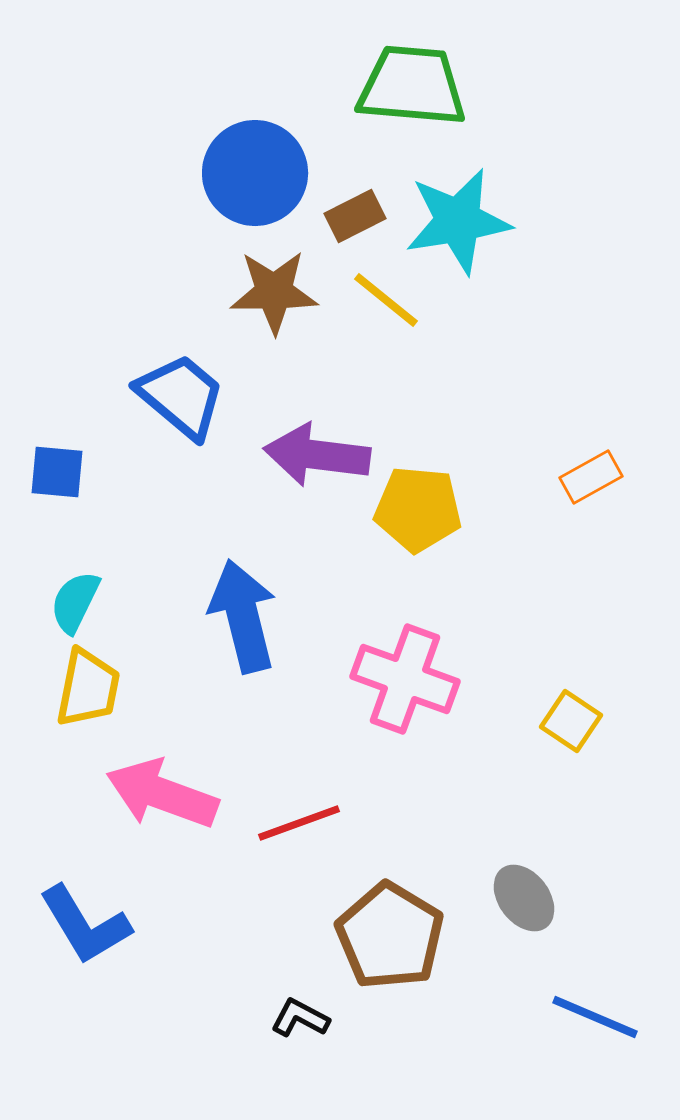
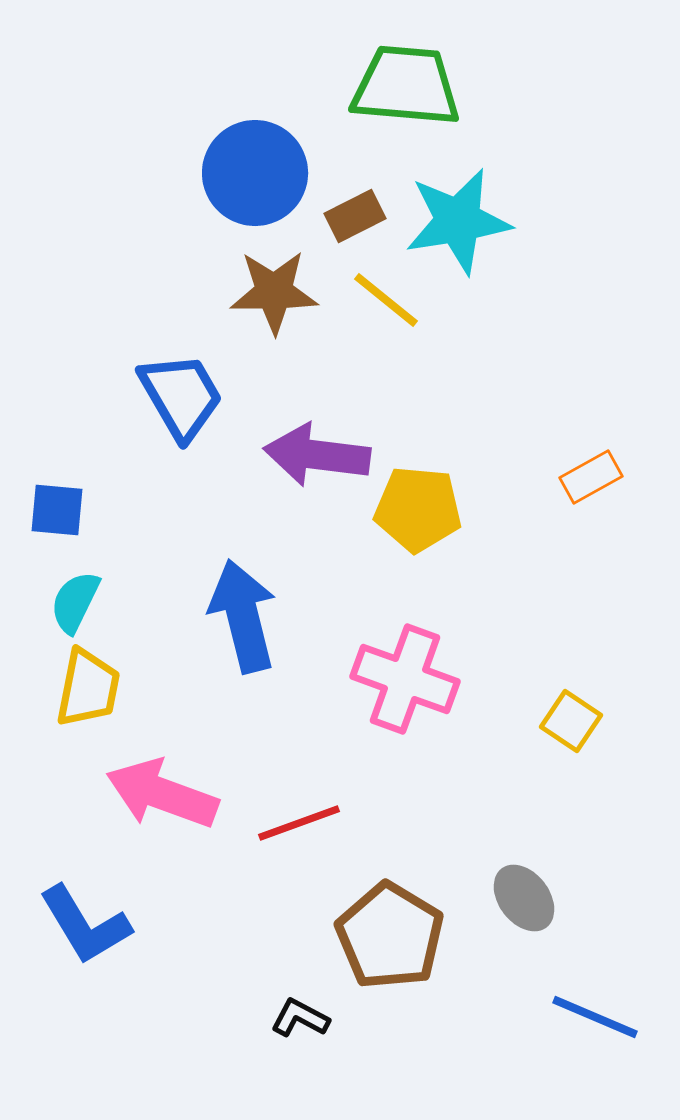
green trapezoid: moved 6 px left
blue trapezoid: rotated 20 degrees clockwise
blue square: moved 38 px down
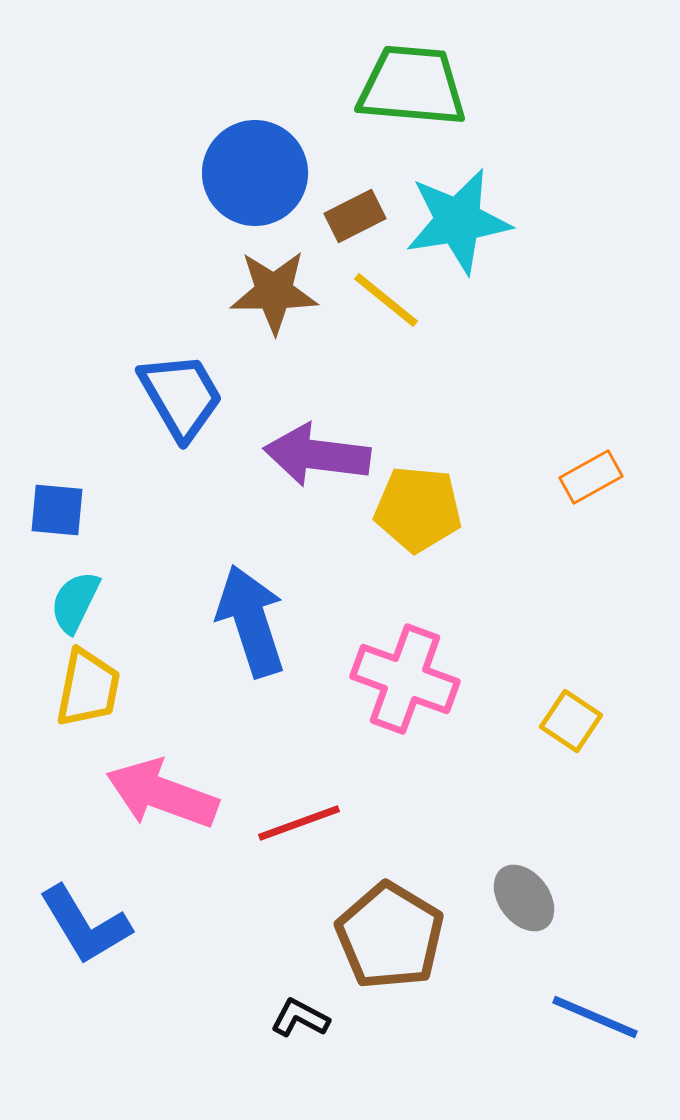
green trapezoid: moved 6 px right
blue arrow: moved 8 px right, 5 px down; rotated 4 degrees counterclockwise
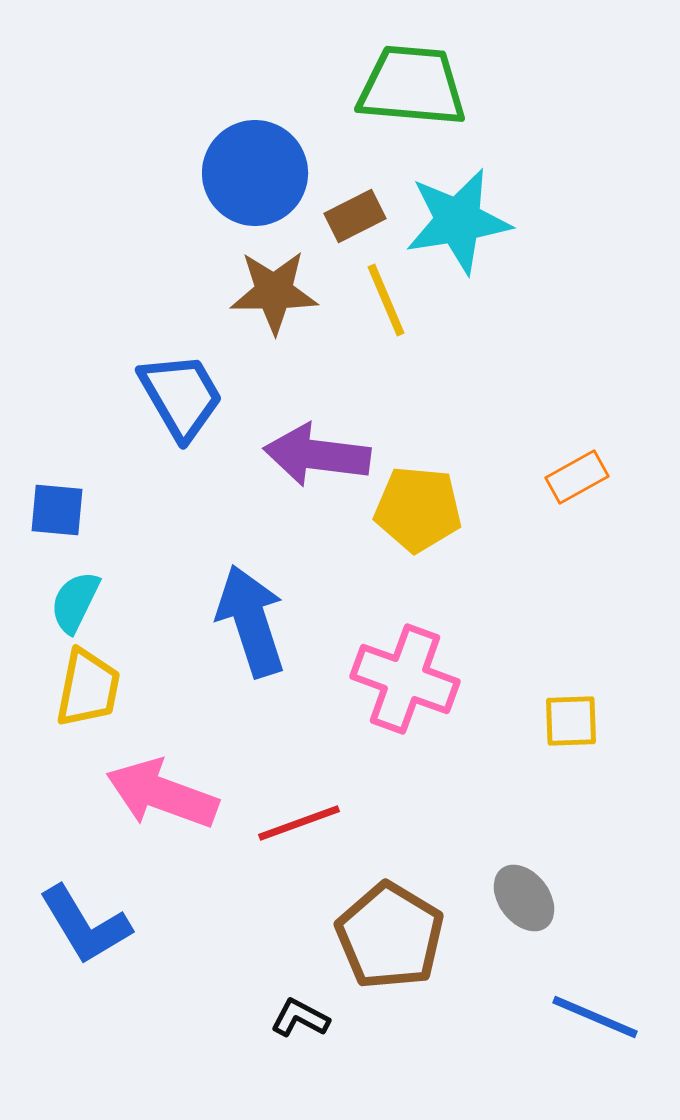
yellow line: rotated 28 degrees clockwise
orange rectangle: moved 14 px left
yellow square: rotated 36 degrees counterclockwise
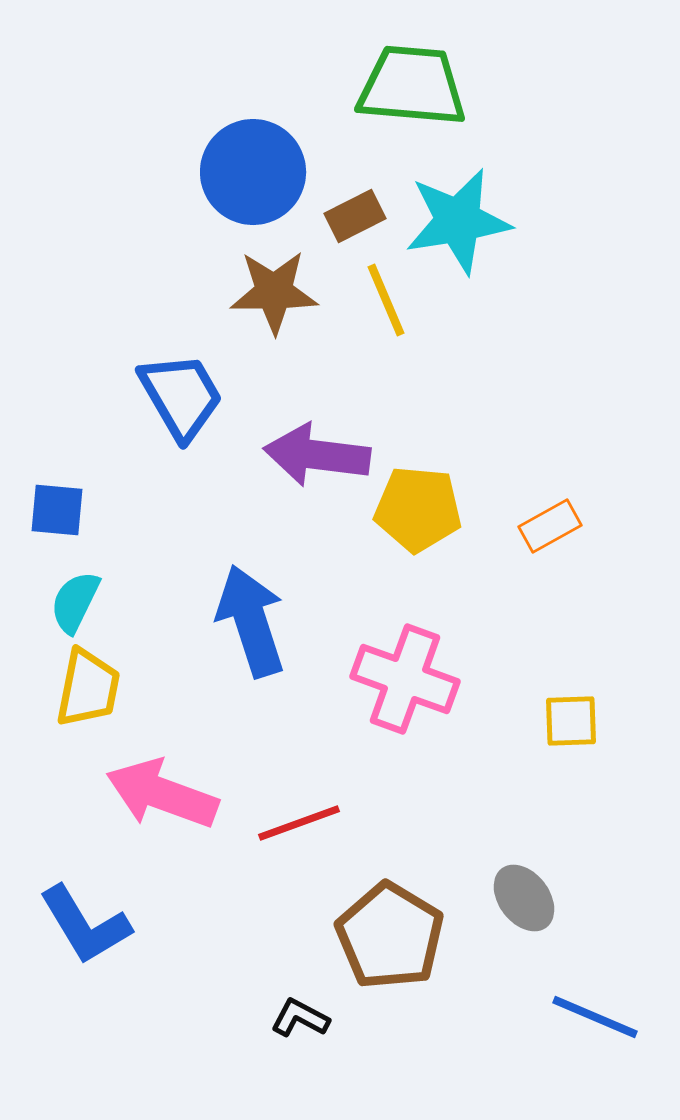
blue circle: moved 2 px left, 1 px up
orange rectangle: moved 27 px left, 49 px down
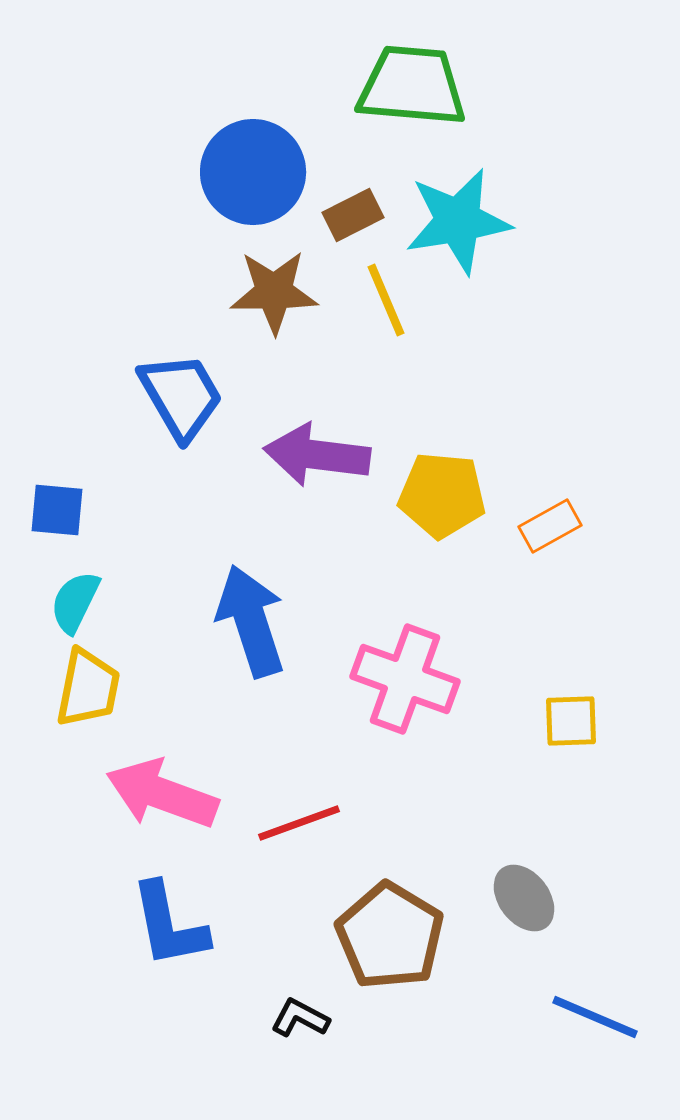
brown rectangle: moved 2 px left, 1 px up
yellow pentagon: moved 24 px right, 14 px up
blue L-shape: moved 84 px right; rotated 20 degrees clockwise
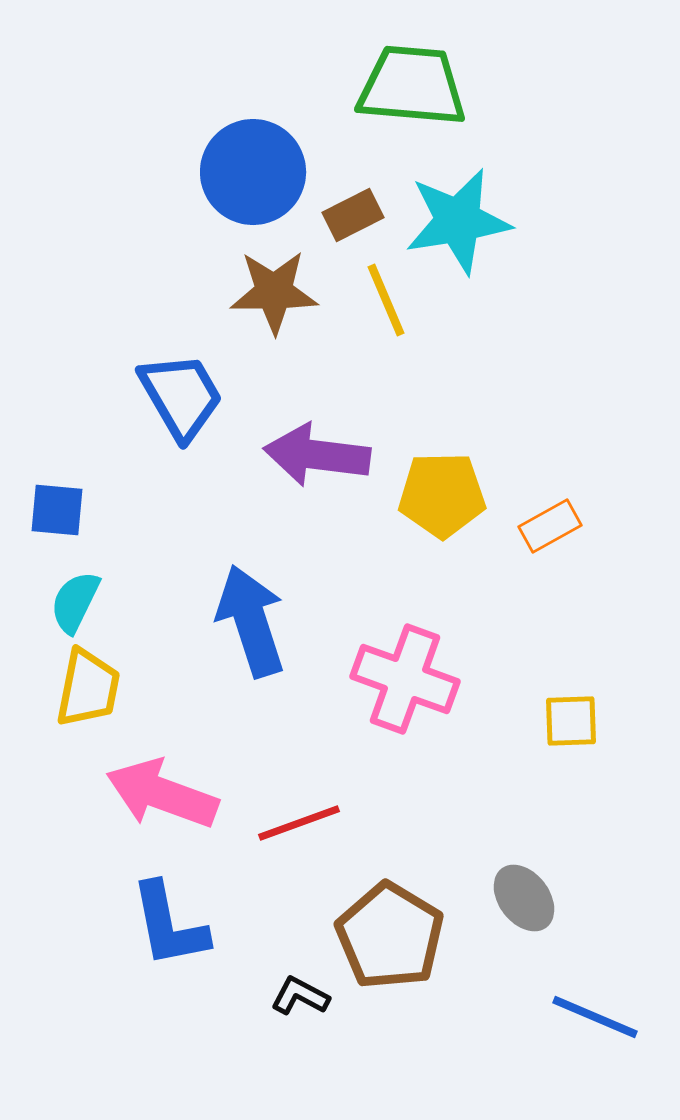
yellow pentagon: rotated 6 degrees counterclockwise
black L-shape: moved 22 px up
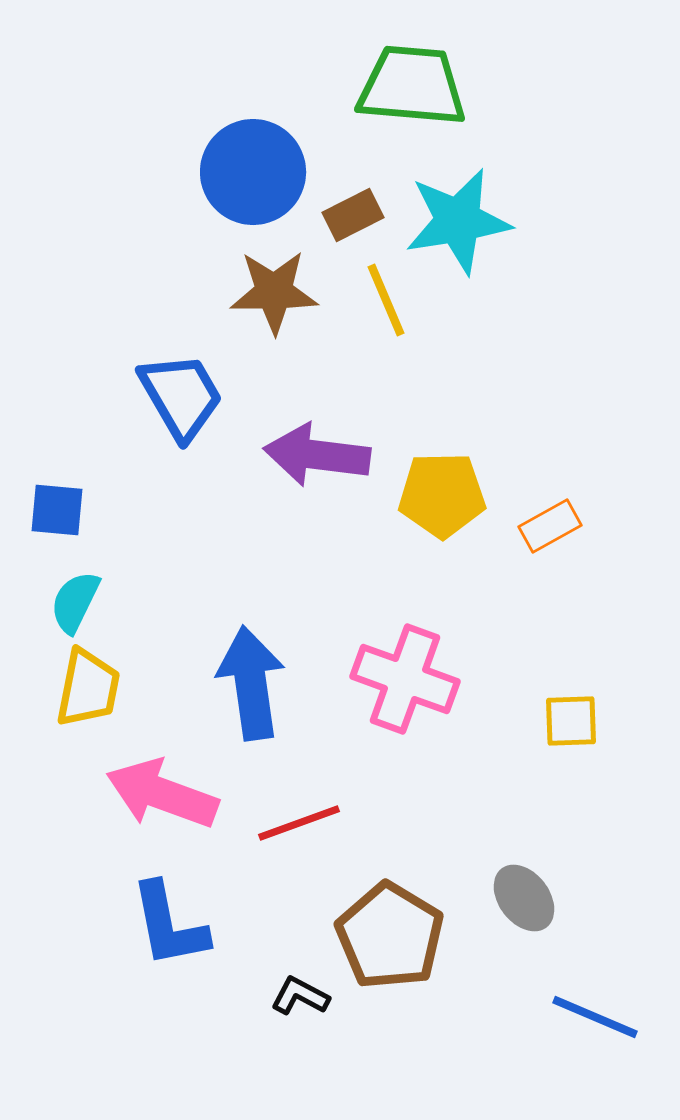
blue arrow: moved 62 px down; rotated 10 degrees clockwise
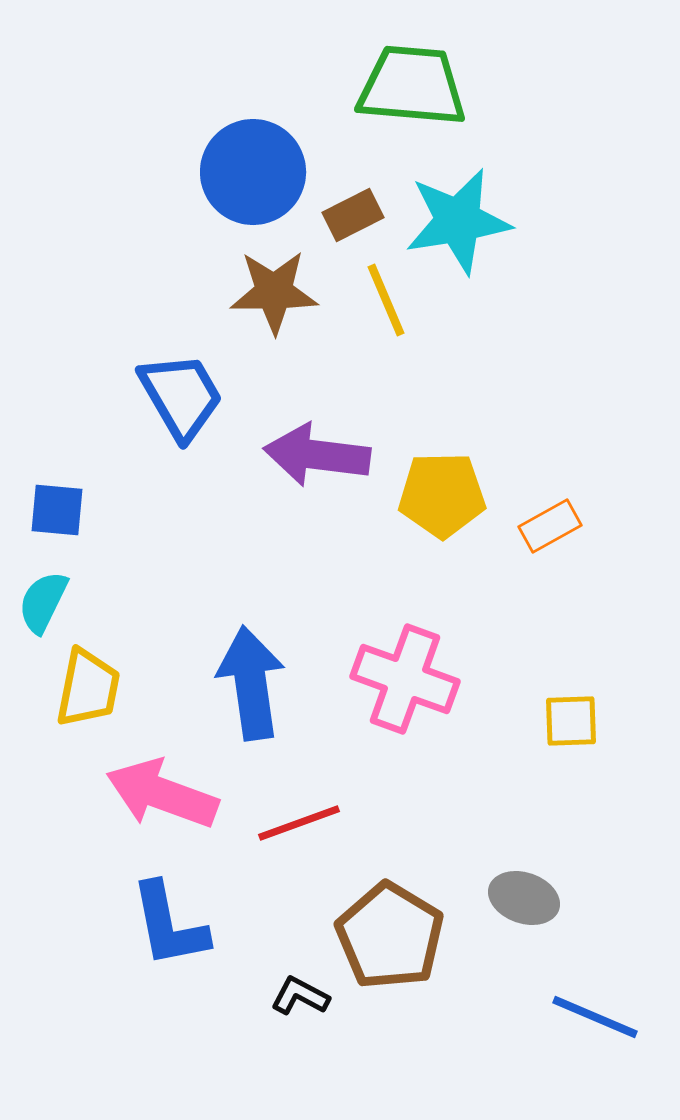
cyan semicircle: moved 32 px left
gray ellipse: rotated 34 degrees counterclockwise
